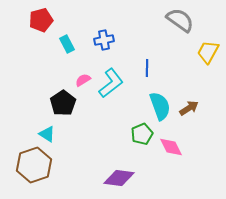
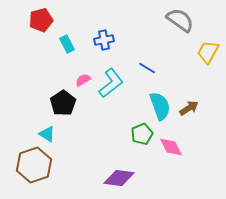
blue line: rotated 60 degrees counterclockwise
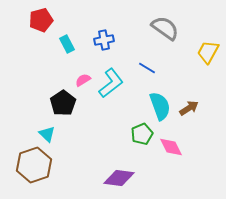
gray semicircle: moved 15 px left, 8 px down
cyan triangle: rotated 12 degrees clockwise
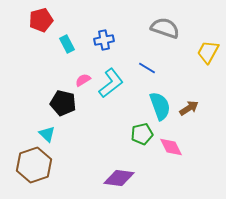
gray semicircle: rotated 16 degrees counterclockwise
black pentagon: rotated 25 degrees counterclockwise
green pentagon: rotated 10 degrees clockwise
